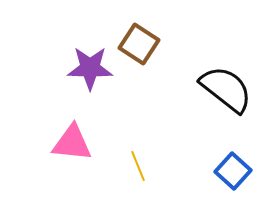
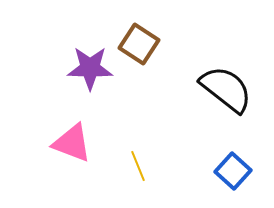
pink triangle: rotated 15 degrees clockwise
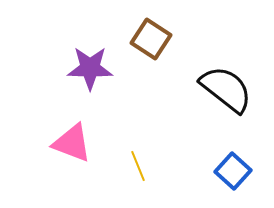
brown square: moved 12 px right, 5 px up
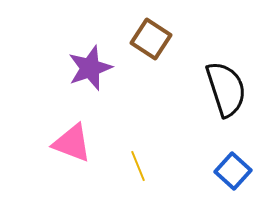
purple star: rotated 21 degrees counterclockwise
black semicircle: rotated 34 degrees clockwise
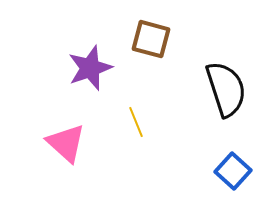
brown square: rotated 18 degrees counterclockwise
pink triangle: moved 6 px left; rotated 21 degrees clockwise
yellow line: moved 2 px left, 44 px up
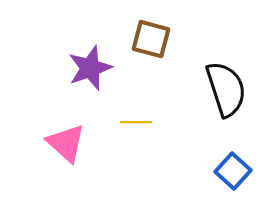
yellow line: rotated 68 degrees counterclockwise
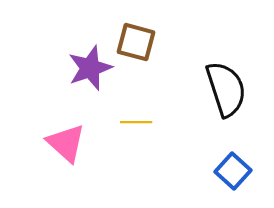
brown square: moved 15 px left, 3 px down
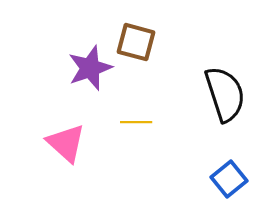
black semicircle: moved 1 px left, 5 px down
blue square: moved 4 px left, 8 px down; rotated 9 degrees clockwise
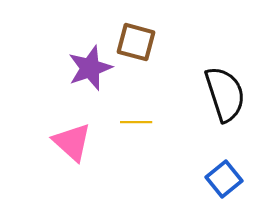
pink triangle: moved 6 px right, 1 px up
blue square: moved 5 px left
